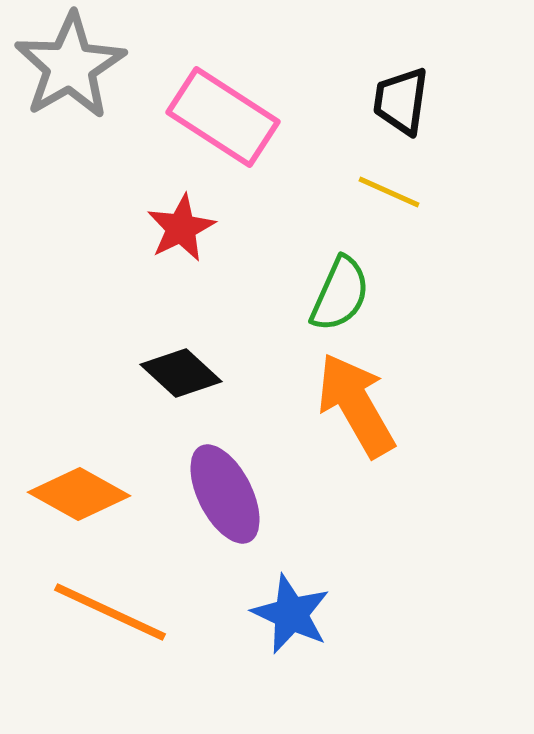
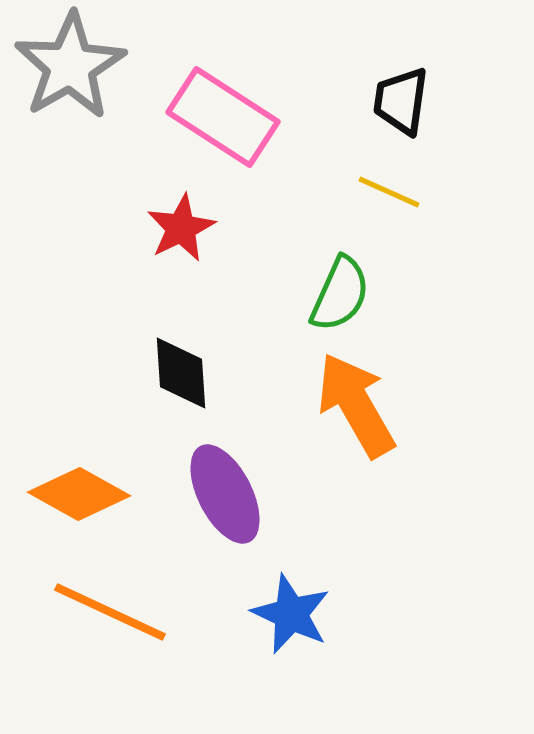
black diamond: rotated 44 degrees clockwise
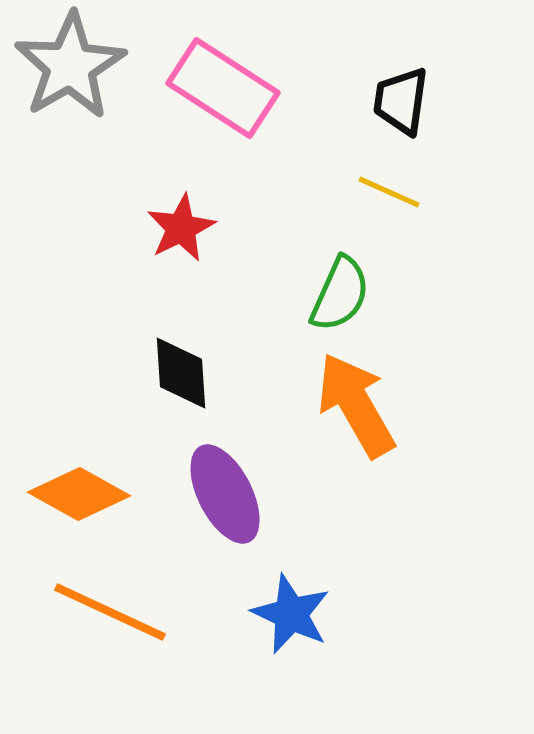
pink rectangle: moved 29 px up
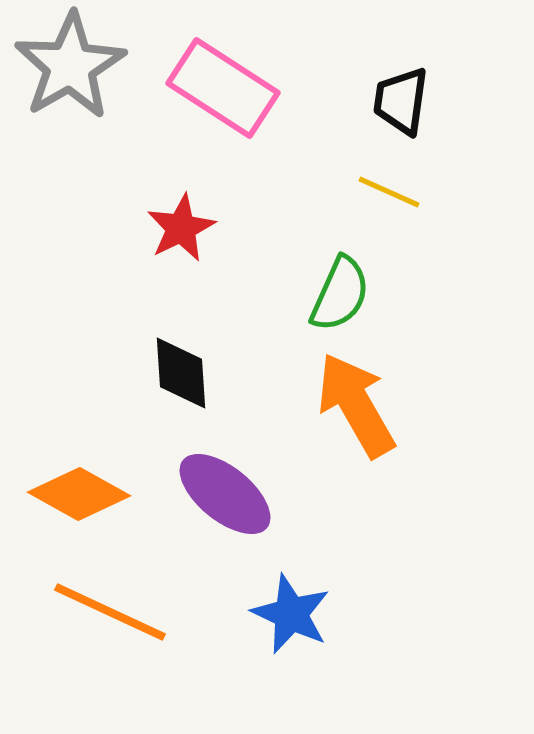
purple ellipse: rotated 24 degrees counterclockwise
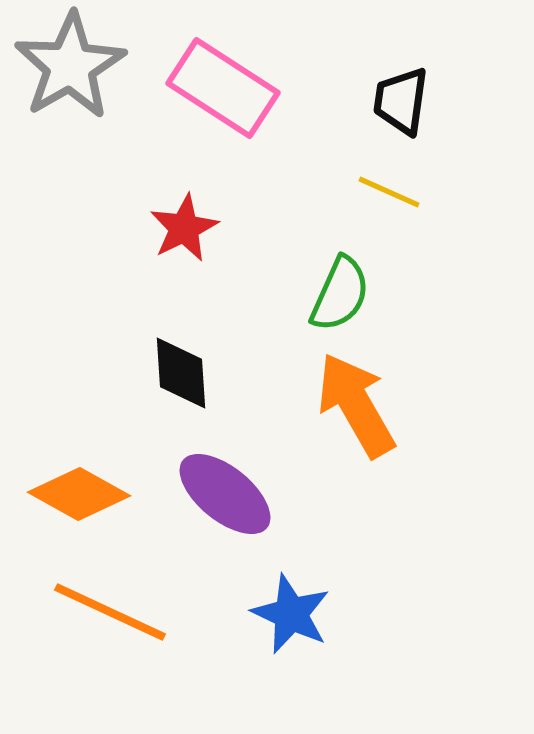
red star: moved 3 px right
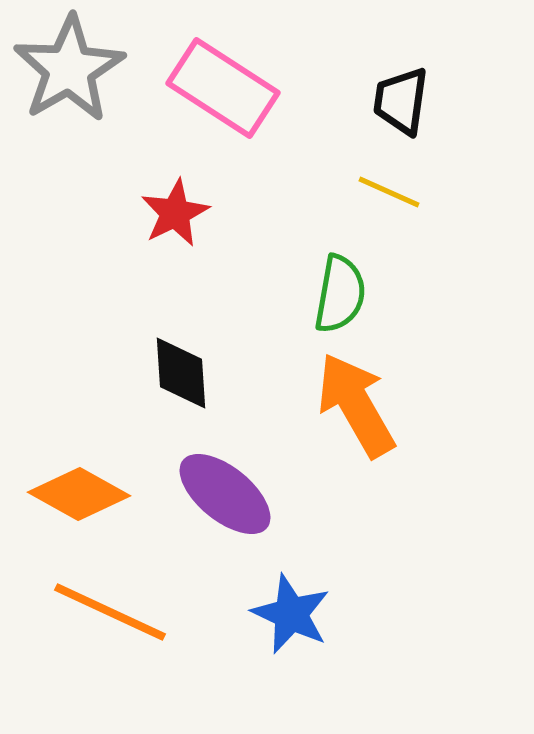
gray star: moved 1 px left, 3 px down
red star: moved 9 px left, 15 px up
green semicircle: rotated 14 degrees counterclockwise
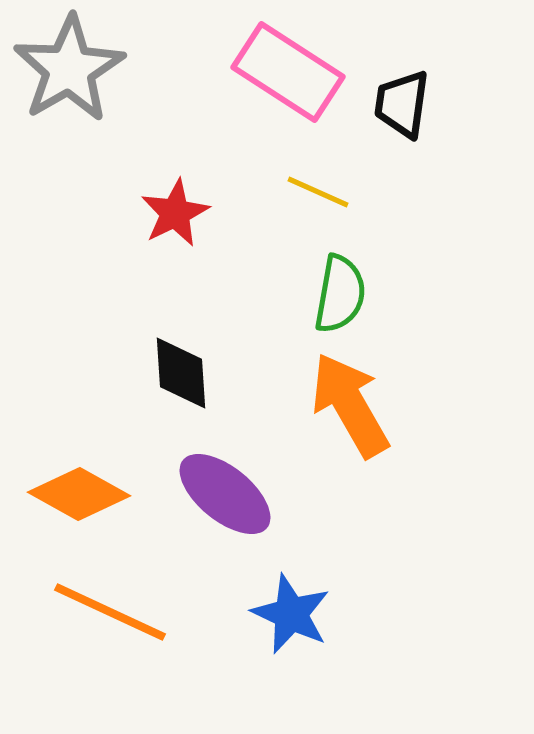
pink rectangle: moved 65 px right, 16 px up
black trapezoid: moved 1 px right, 3 px down
yellow line: moved 71 px left
orange arrow: moved 6 px left
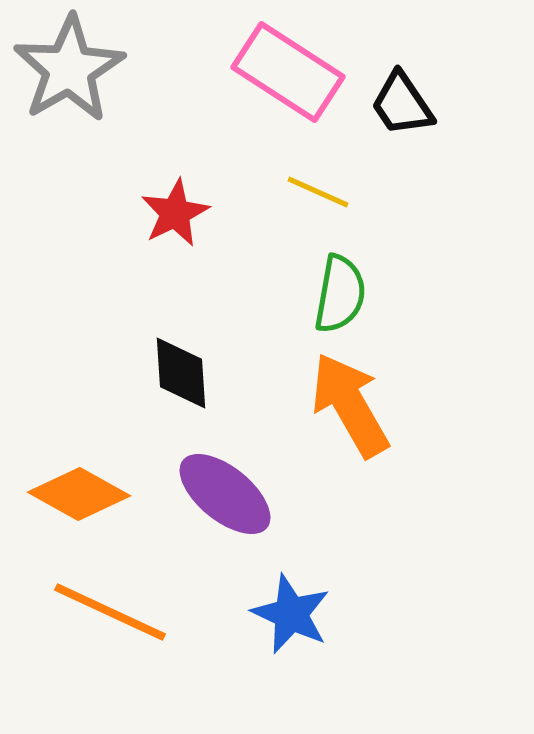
black trapezoid: rotated 42 degrees counterclockwise
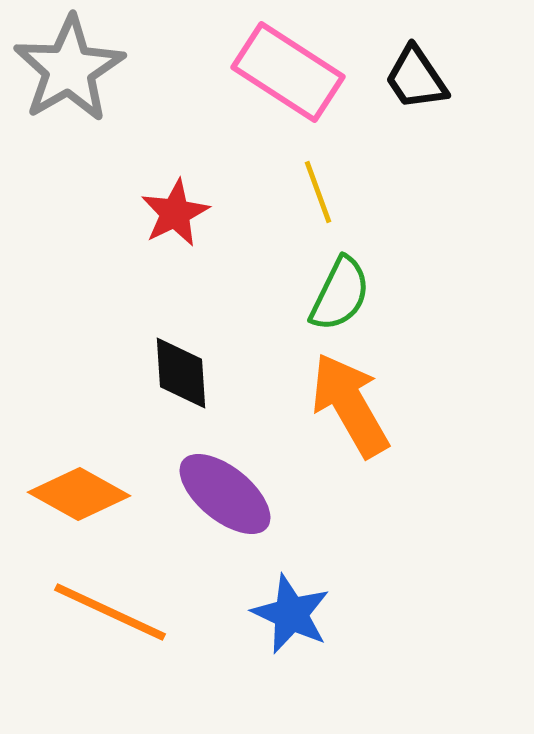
black trapezoid: moved 14 px right, 26 px up
yellow line: rotated 46 degrees clockwise
green semicircle: rotated 16 degrees clockwise
